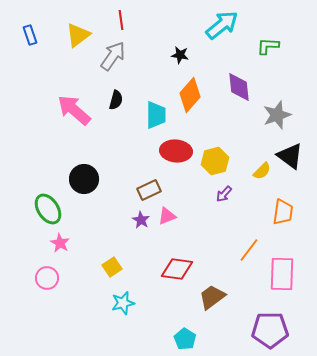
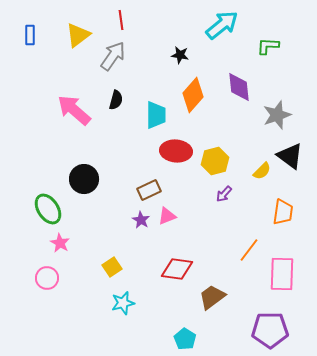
blue rectangle: rotated 18 degrees clockwise
orange diamond: moved 3 px right
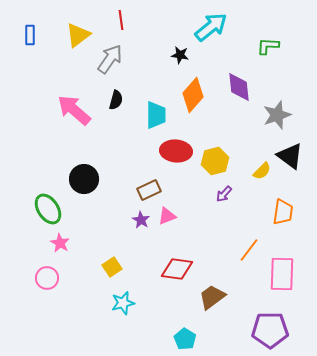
cyan arrow: moved 11 px left, 2 px down
gray arrow: moved 3 px left, 3 px down
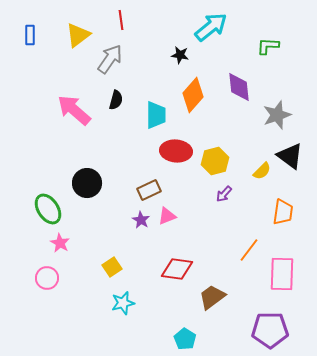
black circle: moved 3 px right, 4 px down
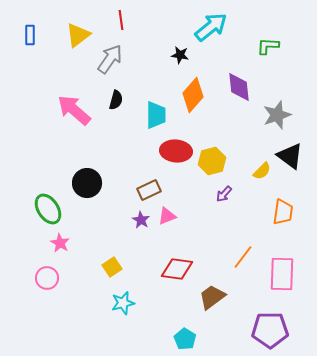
yellow hexagon: moved 3 px left
orange line: moved 6 px left, 7 px down
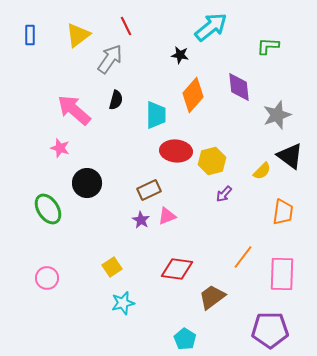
red line: moved 5 px right, 6 px down; rotated 18 degrees counterclockwise
pink star: moved 95 px up; rotated 12 degrees counterclockwise
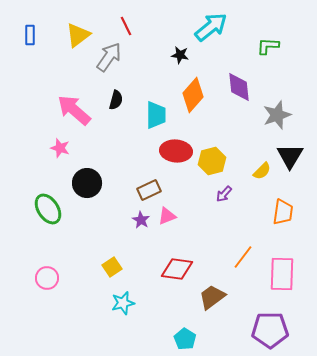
gray arrow: moved 1 px left, 2 px up
black triangle: rotated 24 degrees clockwise
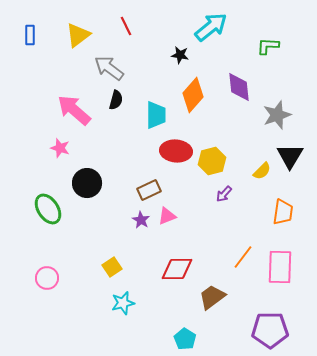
gray arrow: moved 11 px down; rotated 88 degrees counterclockwise
red diamond: rotated 8 degrees counterclockwise
pink rectangle: moved 2 px left, 7 px up
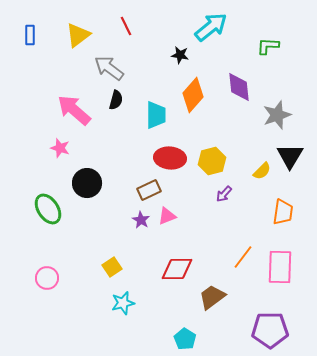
red ellipse: moved 6 px left, 7 px down
